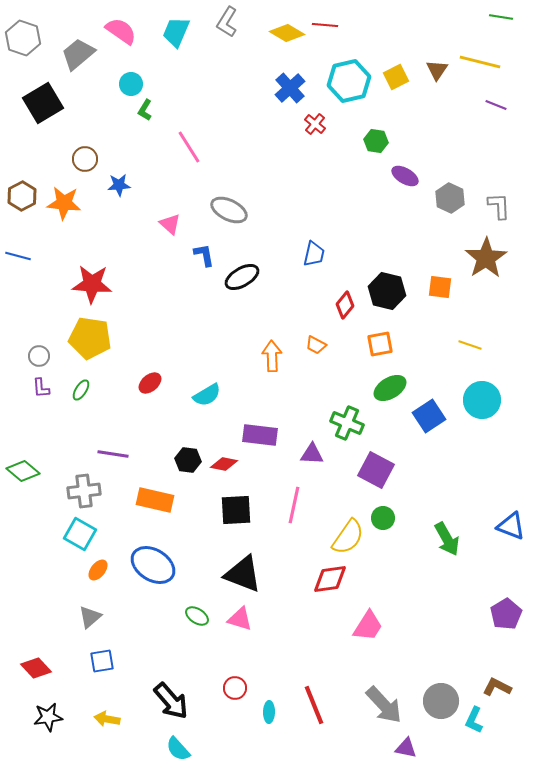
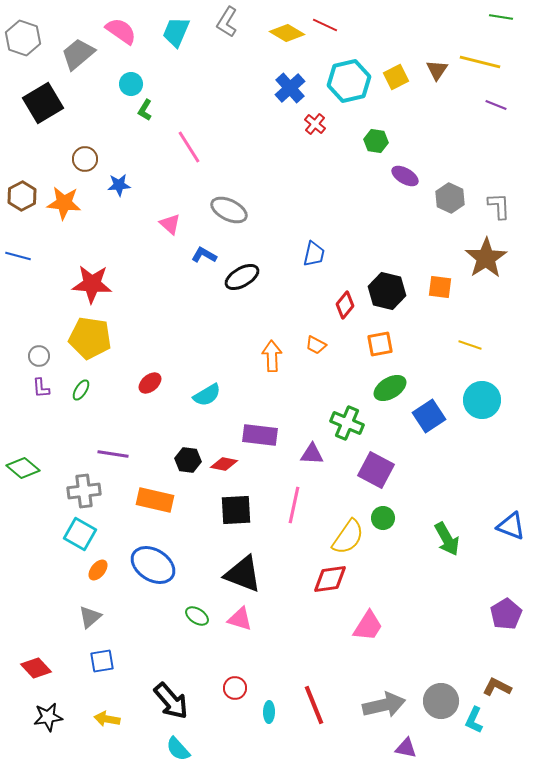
red line at (325, 25): rotated 20 degrees clockwise
blue L-shape at (204, 255): rotated 50 degrees counterclockwise
green diamond at (23, 471): moved 3 px up
gray arrow at (384, 705): rotated 60 degrees counterclockwise
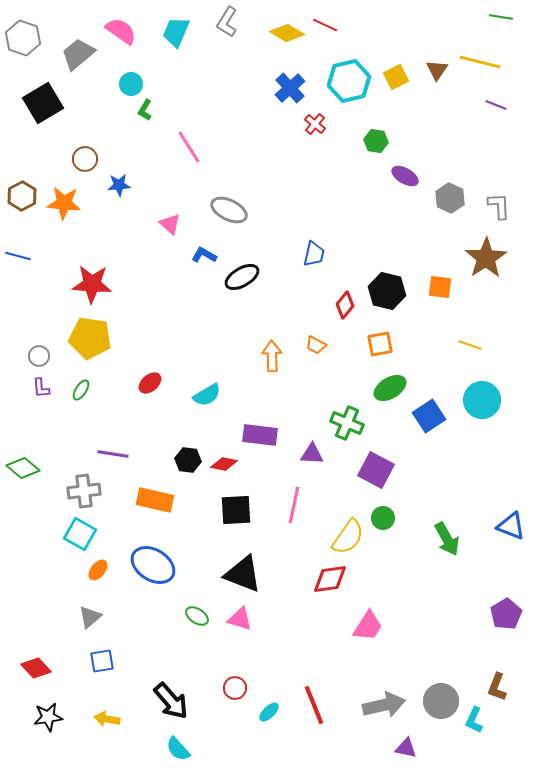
brown L-shape at (497, 687): rotated 96 degrees counterclockwise
cyan ellipse at (269, 712): rotated 45 degrees clockwise
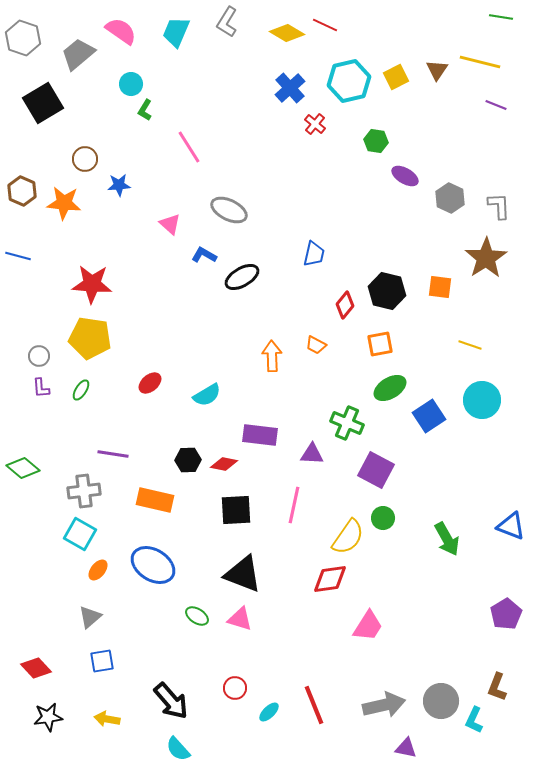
brown hexagon at (22, 196): moved 5 px up; rotated 8 degrees counterclockwise
black hexagon at (188, 460): rotated 10 degrees counterclockwise
